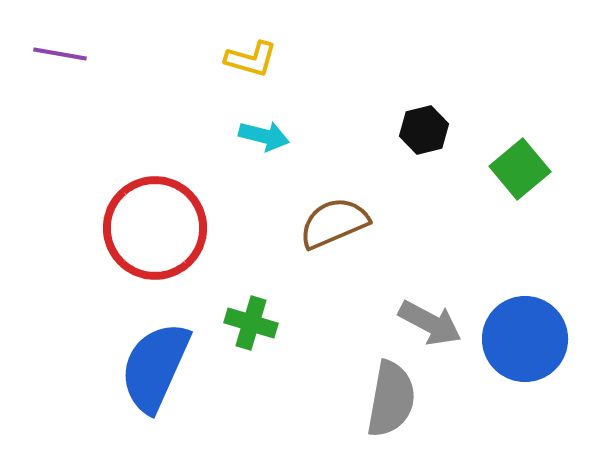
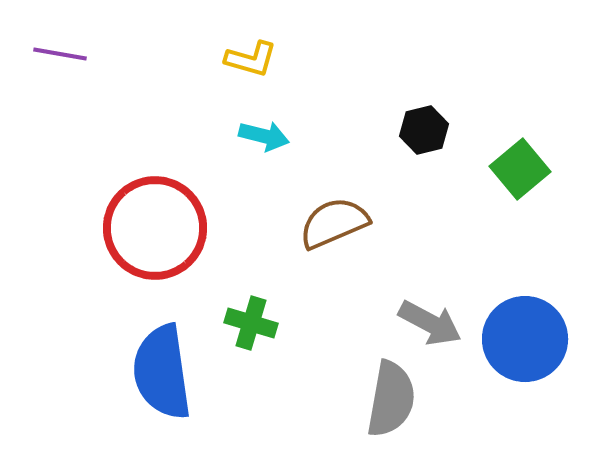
blue semicircle: moved 7 px right, 5 px down; rotated 32 degrees counterclockwise
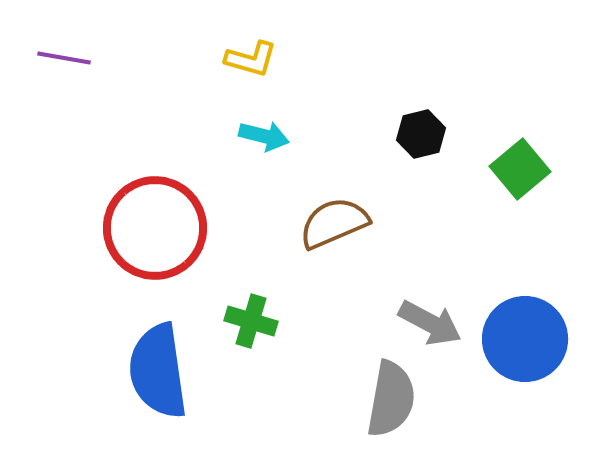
purple line: moved 4 px right, 4 px down
black hexagon: moved 3 px left, 4 px down
green cross: moved 2 px up
blue semicircle: moved 4 px left, 1 px up
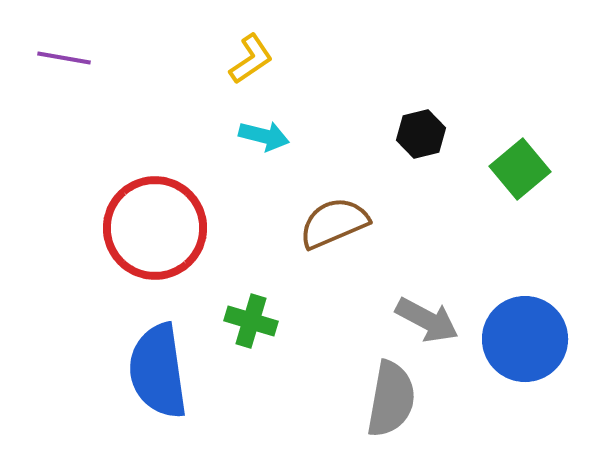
yellow L-shape: rotated 50 degrees counterclockwise
gray arrow: moved 3 px left, 3 px up
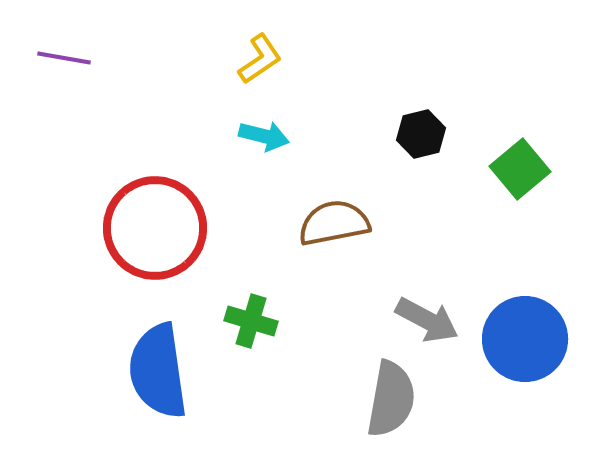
yellow L-shape: moved 9 px right
brown semicircle: rotated 12 degrees clockwise
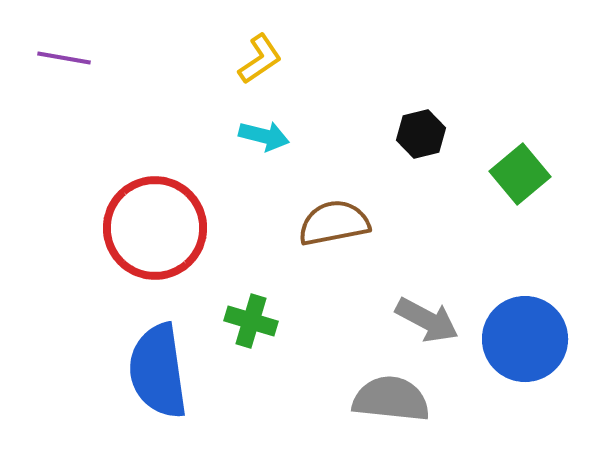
green square: moved 5 px down
gray semicircle: rotated 94 degrees counterclockwise
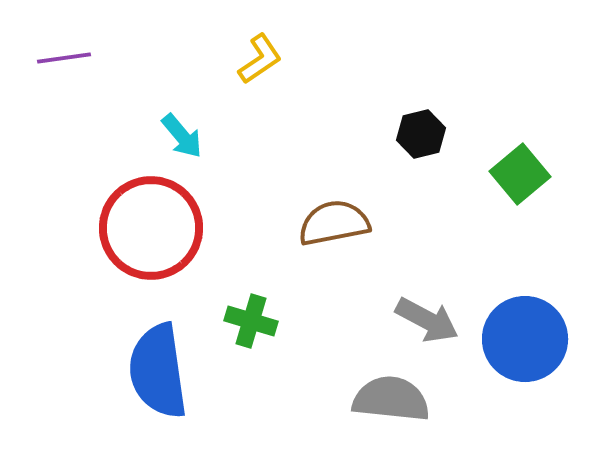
purple line: rotated 18 degrees counterclockwise
cyan arrow: moved 82 px left; rotated 36 degrees clockwise
red circle: moved 4 px left
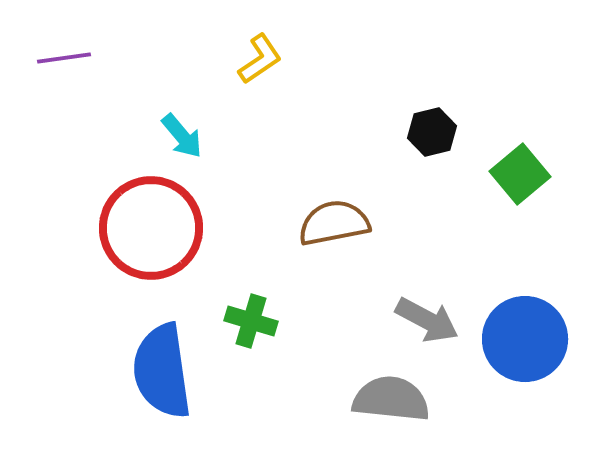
black hexagon: moved 11 px right, 2 px up
blue semicircle: moved 4 px right
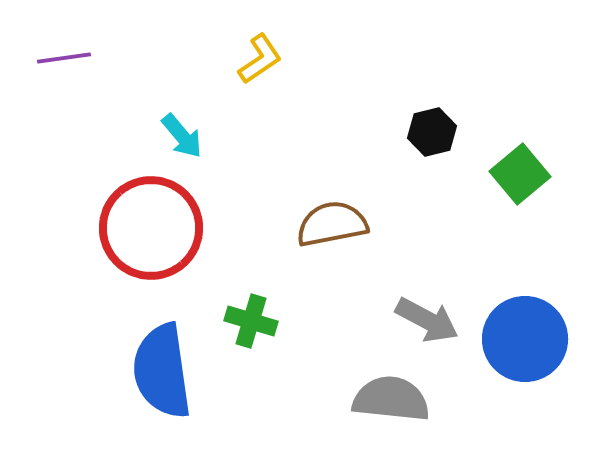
brown semicircle: moved 2 px left, 1 px down
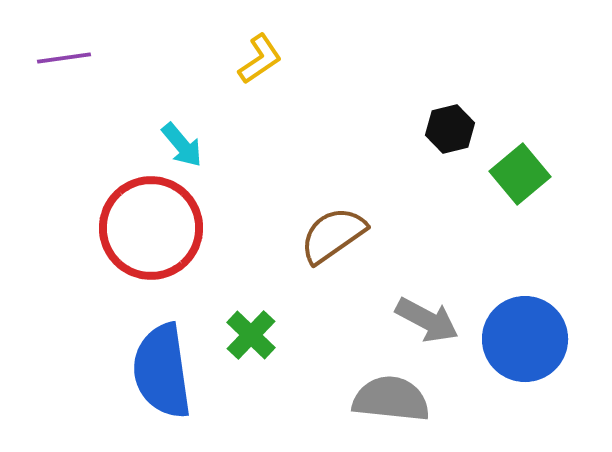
black hexagon: moved 18 px right, 3 px up
cyan arrow: moved 9 px down
brown semicircle: moved 1 px right, 11 px down; rotated 24 degrees counterclockwise
green cross: moved 14 px down; rotated 27 degrees clockwise
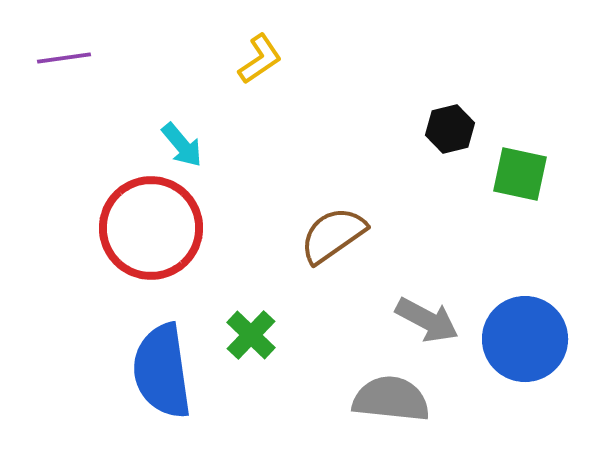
green square: rotated 38 degrees counterclockwise
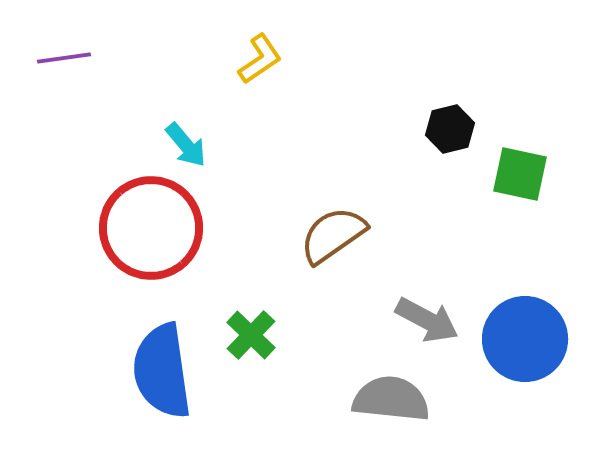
cyan arrow: moved 4 px right
